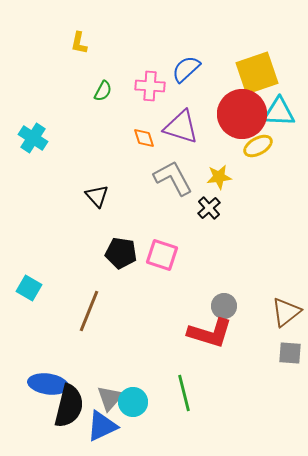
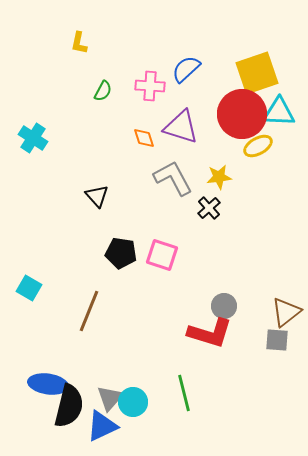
gray square: moved 13 px left, 13 px up
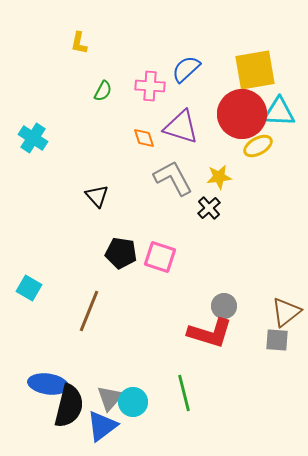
yellow square: moved 2 px left, 3 px up; rotated 9 degrees clockwise
pink square: moved 2 px left, 2 px down
blue triangle: rotated 12 degrees counterclockwise
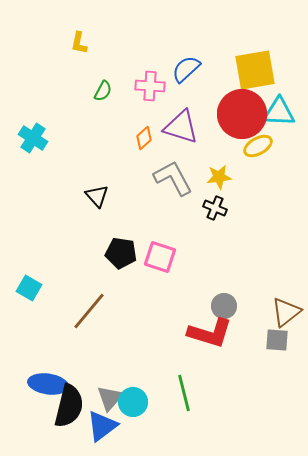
orange diamond: rotated 65 degrees clockwise
black cross: moved 6 px right; rotated 25 degrees counterclockwise
brown line: rotated 18 degrees clockwise
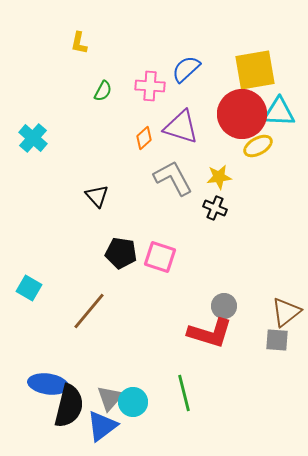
cyan cross: rotated 8 degrees clockwise
